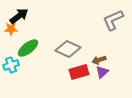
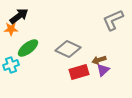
purple triangle: moved 1 px right, 2 px up
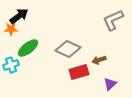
purple triangle: moved 7 px right, 14 px down
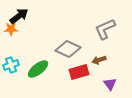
gray L-shape: moved 8 px left, 9 px down
green ellipse: moved 10 px right, 21 px down
purple triangle: rotated 24 degrees counterclockwise
